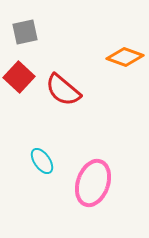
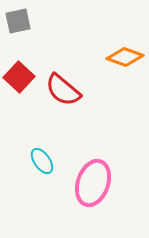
gray square: moved 7 px left, 11 px up
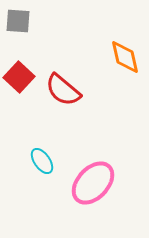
gray square: rotated 16 degrees clockwise
orange diamond: rotated 57 degrees clockwise
pink ellipse: rotated 24 degrees clockwise
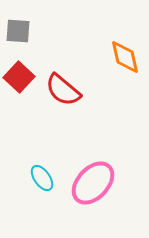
gray square: moved 10 px down
cyan ellipse: moved 17 px down
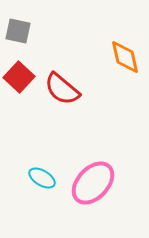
gray square: rotated 8 degrees clockwise
red semicircle: moved 1 px left, 1 px up
cyan ellipse: rotated 24 degrees counterclockwise
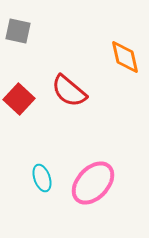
red square: moved 22 px down
red semicircle: moved 7 px right, 2 px down
cyan ellipse: rotated 40 degrees clockwise
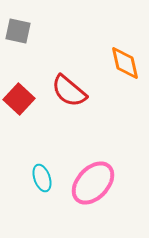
orange diamond: moved 6 px down
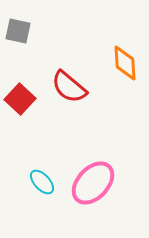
orange diamond: rotated 9 degrees clockwise
red semicircle: moved 4 px up
red square: moved 1 px right
cyan ellipse: moved 4 px down; rotated 24 degrees counterclockwise
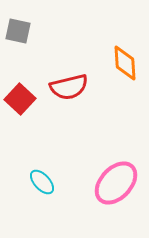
red semicircle: rotated 54 degrees counterclockwise
pink ellipse: moved 23 px right
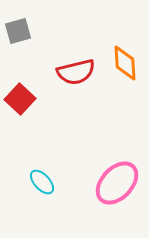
gray square: rotated 28 degrees counterclockwise
red semicircle: moved 7 px right, 15 px up
pink ellipse: moved 1 px right
